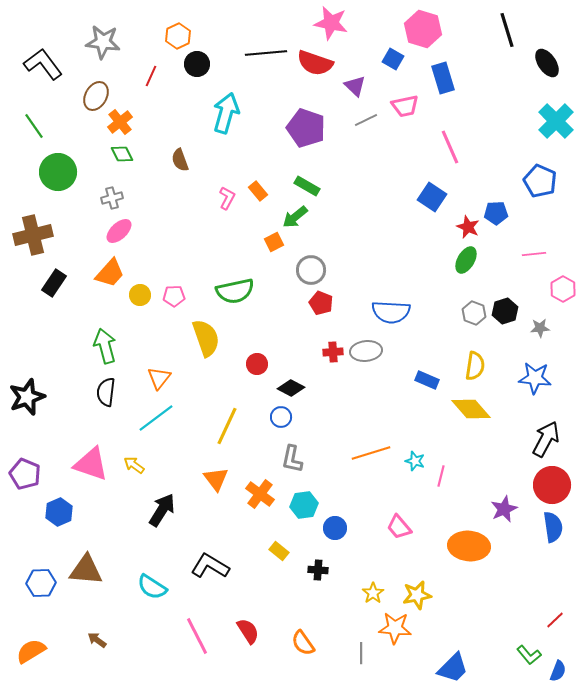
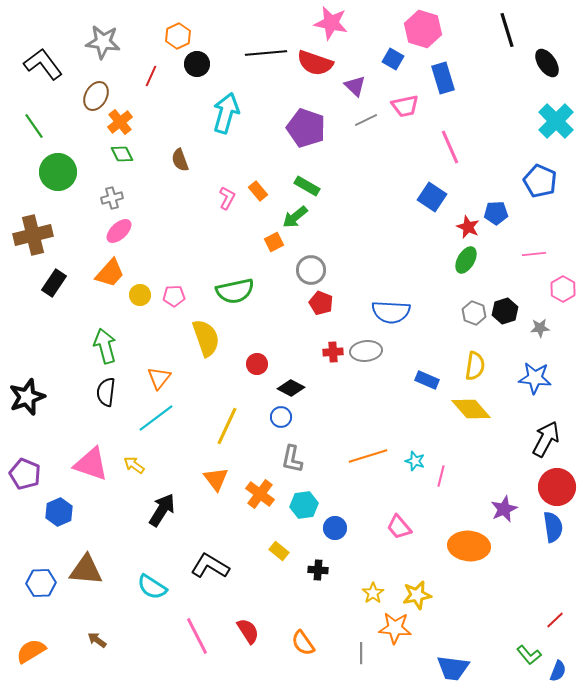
orange line at (371, 453): moved 3 px left, 3 px down
red circle at (552, 485): moved 5 px right, 2 px down
blue trapezoid at (453, 668): rotated 52 degrees clockwise
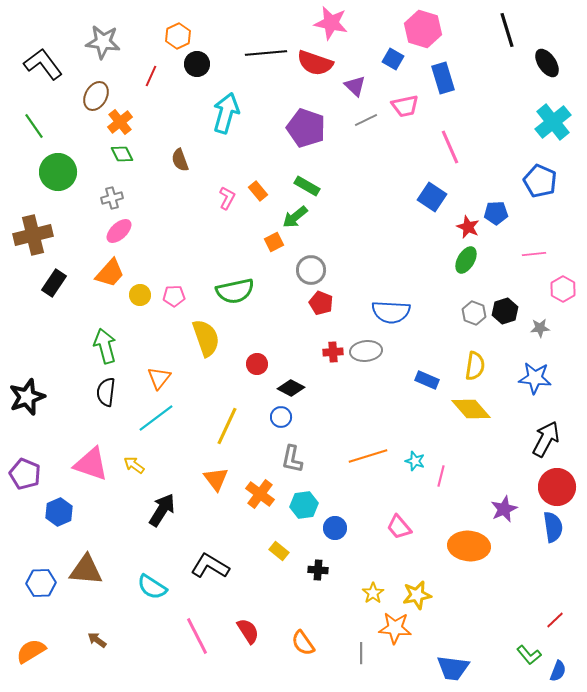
cyan cross at (556, 121): moved 3 px left, 1 px down; rotated 6 degrees clockwise
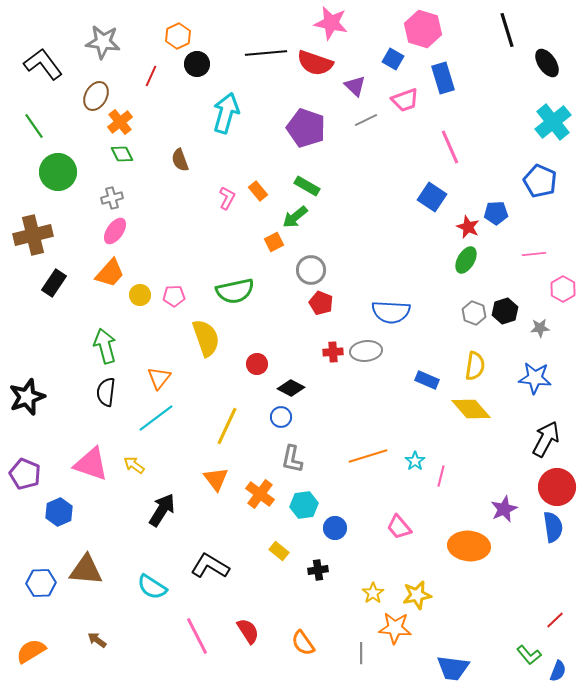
pink trapezoid at (405, 106): moved 6 px up; rotated 8 degrees counterclockwise
pink ellipse at (119, 231): moved 4 px left; rotated 12 degrees counterclockwise
cyan star at (415, 461): rotated 18 degrees clockwise
black cross at (318, 570): rotated 12 degrees counterclockwise
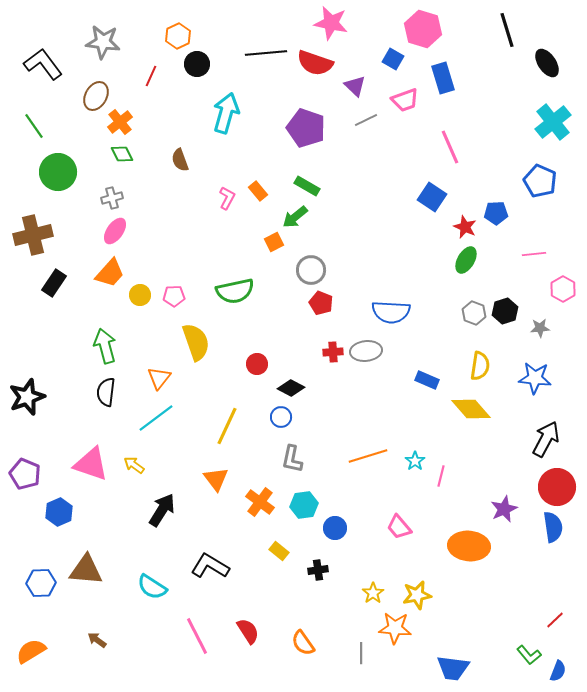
red star at (468, 227): moved 3 px left
yellow semicircle at (206, 338): moved 10 px left, 4 px down
yellow semicircle at (475, 366): moved 5 px right
orange cross at (260, 494): moved 8 px down
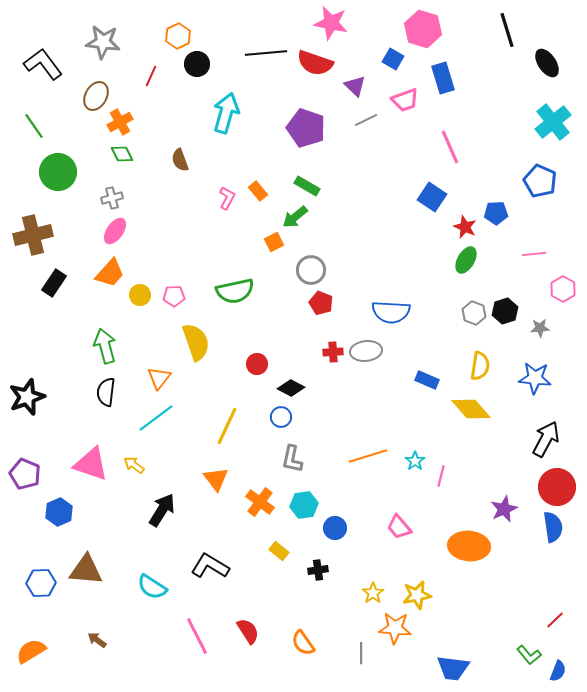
orange cross at (120, 122): rotated 10 degrees clockwise
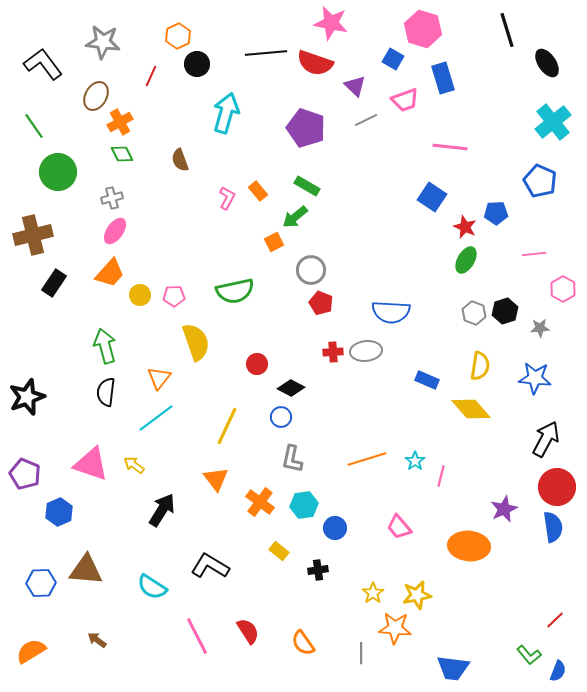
pink line at (450, 147): rotated 60 degrees counterclockwise
orange line at (368, 456): moved 1 px left, 3 px down
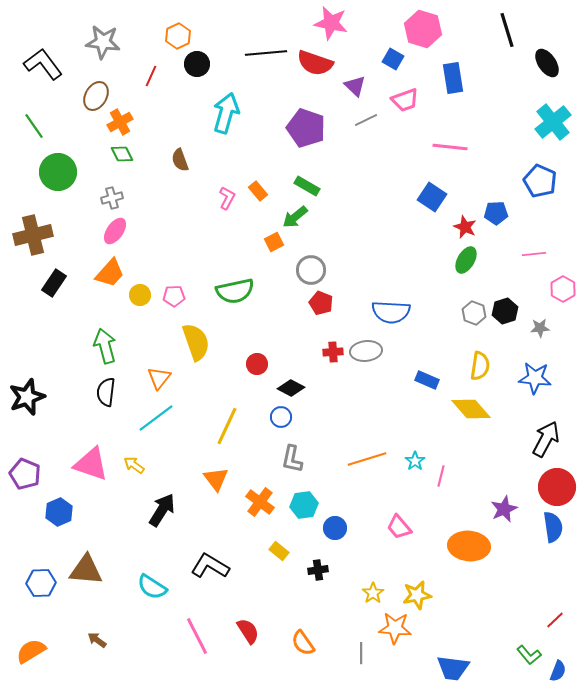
blue rectangle at (443, 78): moved 10 px right; rotated 8 degrees clockwise
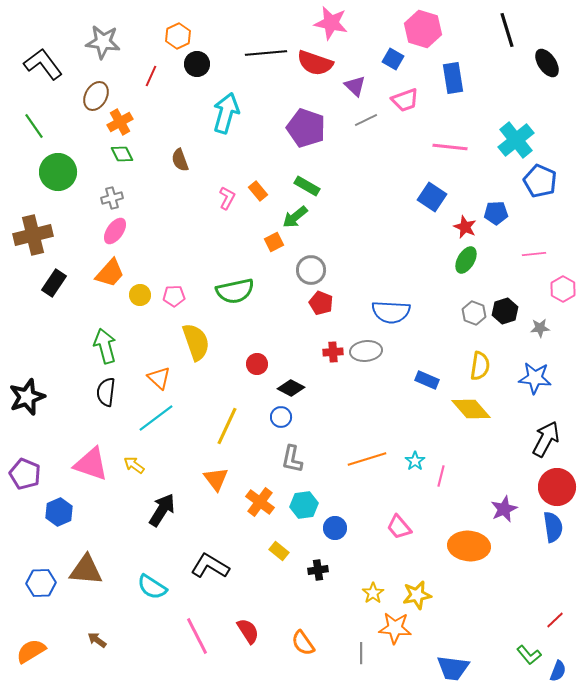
cyan cross at (553, 122): moved 37 px left, 18 px down
orange triangle at (159, 378): rotated 25 degrees counterclockwise
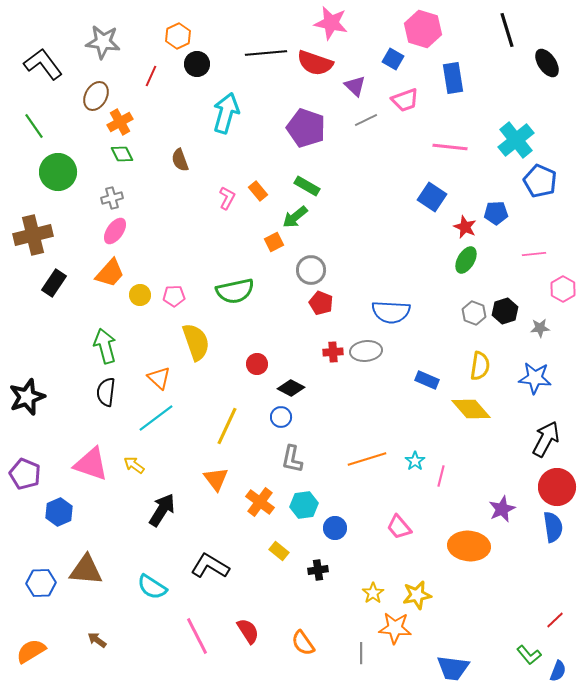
purple star at (504, 509): moved 2 px left
